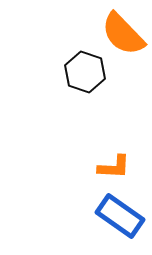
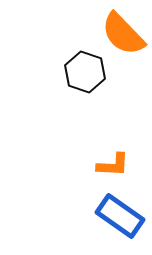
orange L-shape: moved 1 px left, 2 px up
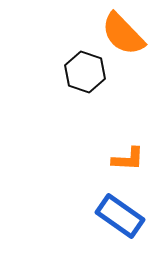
orange L-shape: moved 15 px right, 6 px up
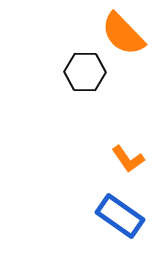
black hexagon: rotated 18 degrees counterclockwise
orange L-shape: rotated 52 degrees clockwise
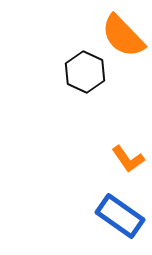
orange semicircle: moved 2 px down
black hexagon: rotated 24 degrees clockwise
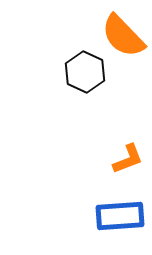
orange L-shape: rotated 76 degrees counterclockwise
blue rectangle: rotated 39 degrees counterclockwise
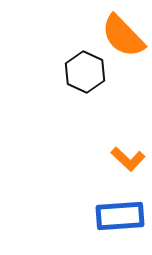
orange L-shape: rotated 64 degrees clockwise
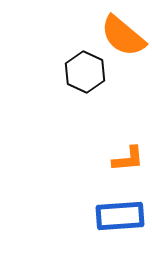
orange semicircle: rotated 6 degrees counterclockwise
orange L-shape: rotated 48 degrees counterclockwise
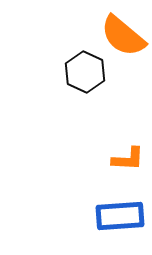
orange L-shape: rotated 8 degrees clockwise
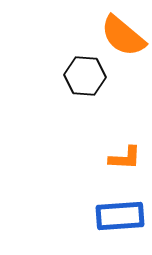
black hexagon: moved 4 px down; rotated 21 degrees counterclockwise
orange L-shape: moved 3 px left, 1 px up
